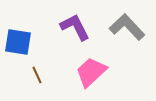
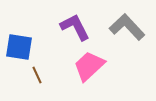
blue square: moved 1 px right, 5 px down
pink trapezoid: moved 2 px left, 6 px up
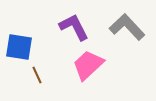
purple L-shape: moved 1 px left
pink trapezoid: moved 1 px left, 1 px up
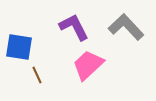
gray L-shape: moved 1 px left
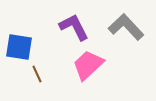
brown line: moved 1 px up
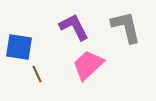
gray L-shape: rotated 30 degrees clockwise
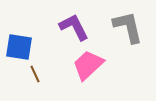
gray L-shape: moved 2 px right
brown line: moved 2 px left
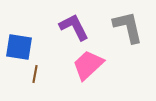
brown line: rotated 36 degrees clockwise
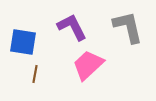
purple L-shape: moved 2 px left
blue square: moved 4 px right, 5 px up
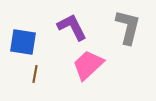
gray L-shape: rotated 27 degrees clockwise
